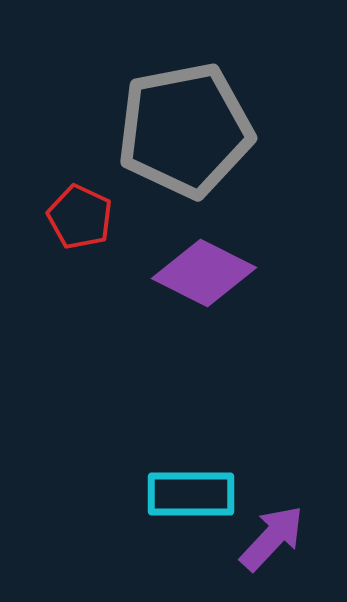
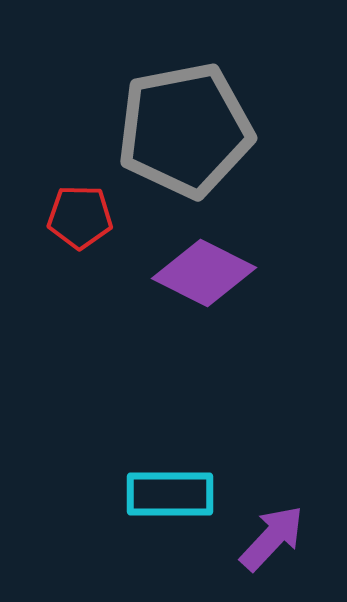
red pentagon: rotated 24 degrees counterclockwise
cyan rectangle: moved 21 px left
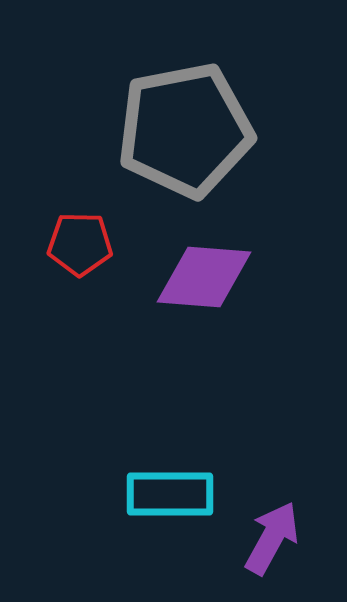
red pentagon: moved 27 px down
purple diamond: moved 4 px down; rotated 22 degrees counterclockwise
purple arrow: rotated 14 degrees counterclockwise
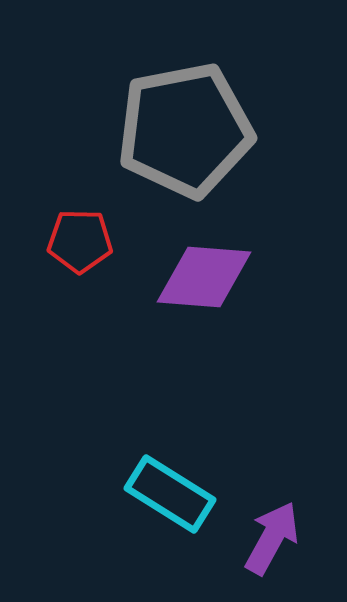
red pentagon: moved 3 px up
cyan rectangle: rotated 32 degrees clockwise
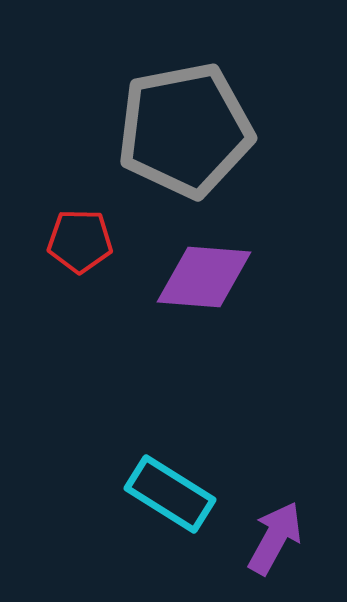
purple arrow: moved 3 px right
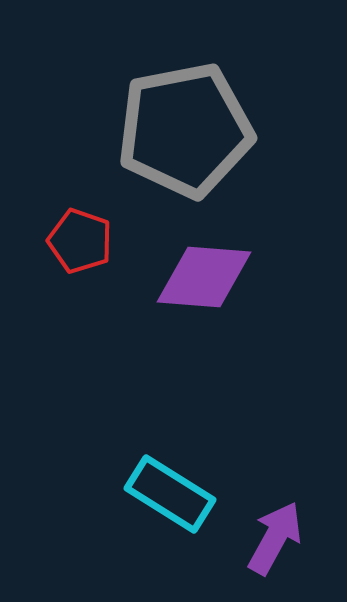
red pentagon: rotated 18 degrees clockwise
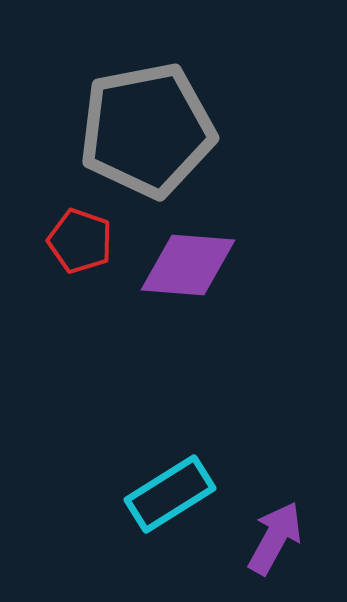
gray pentagon: moved 38 px left
purple diamond: moved 16 px left, 12 px up
cyan rectangle: rotated 64 degrees counterclockwise
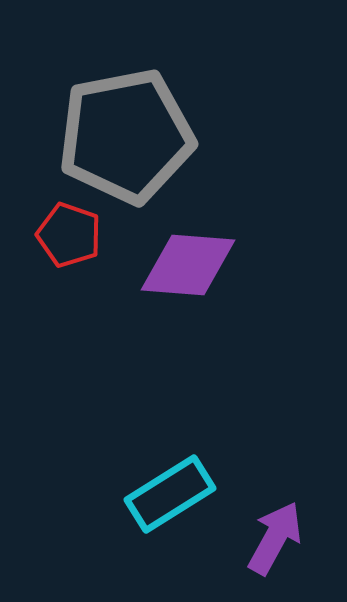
gray pentagon: moved 21 px left, 6 px down
red pentagon: moved 11 px left, 6 px up
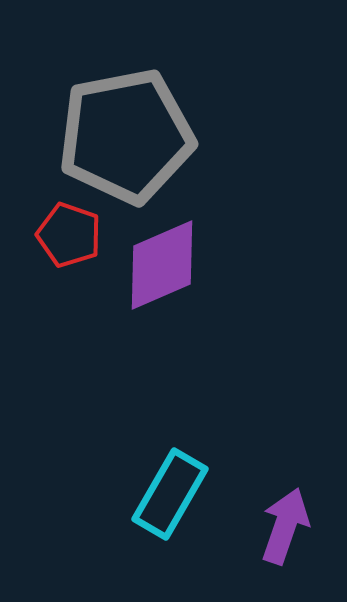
purple diamond: moved 26 px left; rotated 28 degrees counterclockwise
cyan rectangle: rotated 28 degrees counterclockwise
purple arrow: moved 10 px right, 12 px up; rotated 10 degrees counterclockwise
